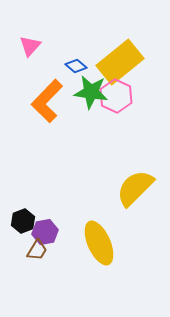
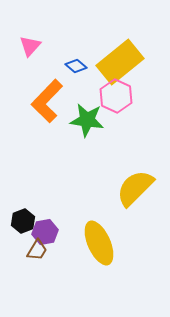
green star: moved 4 px left, 28 px down
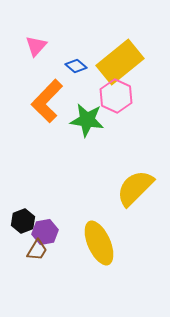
pink triangle: moved 6 px right
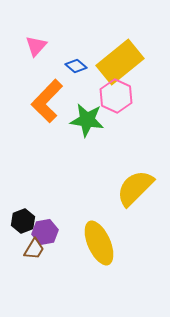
brown trapezoid: moved 3 px left, 1 px up
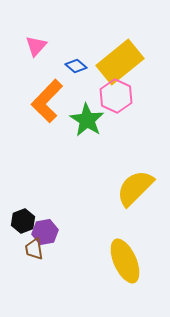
green star: rotated 24 degrees clockwise
yellow ellipse: moved 26 px right, 18 px down
brown trapezoid: rotated 140 degrees clockwise
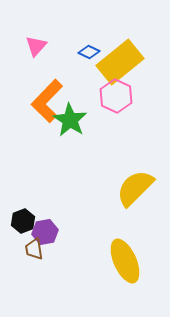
blue diamond: moved 13 px right, 14 px up; rotated 15 degrees counterclockwise
green star: moved 17 px left
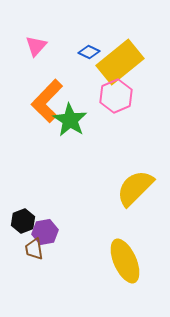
pink hexagon: rotated 12 degrees clockwise
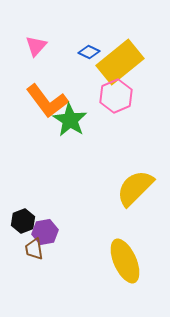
orange L-shape: rotated 81 degrees counterclockwise
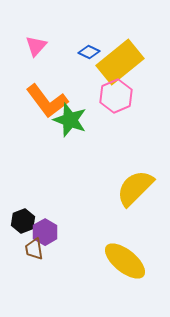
green star: rotated 12 degrees counterclockwise
purple hexagon: rotated 20 degrees counterclockwise
yellow ellipse: rotated 27 degrees counterclockwise
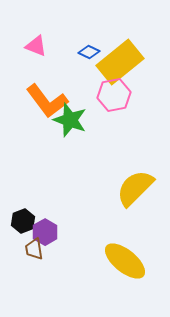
pink triangle: rotated 50 degrees counterclockwise
pink hexagon: moved 2 px left, 1 px up; rotated 12 degrees clockwise
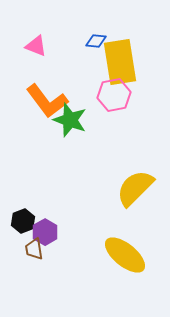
blue diamond: moved 7 px right, 11 px up; rotated 20 degrees counterclockwise
yellow rectangle: rotated 60 degrees counterclockwise
yellow ellipse: moved 6 px up
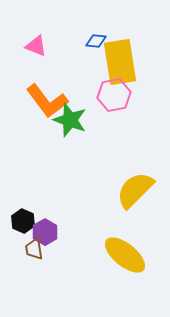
yellow semicircle: moved 2 px down
black hexagon: rotated 15 degrees counterclockwise
